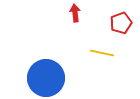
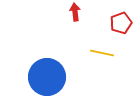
red arrow: moved 1 px up
blue circle: moved 1 px right, 1 px up
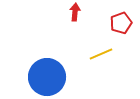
red arrow: rotated 12 degrees clockwise
yellow line: moved 1 px left, 1 px down; rotated 35 degrees counterclockwise
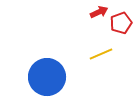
red arrow: moved 24 px right; rotated 60 degrees clockwise
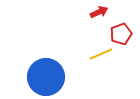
red pentagon: moved 11 px down
blue circle: moved 1 px left
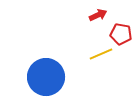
red arrow: moved 1 px left, 3 px down
red pentagon: rotated 30 degrees clockwise
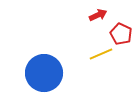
red pentagon: rotated 15 degrees clockwise
blue circle: moved 2 px left, 4 px up
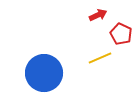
yellow line: moved 1 px left, 4 px down
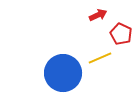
blue circle: moved 19 px right
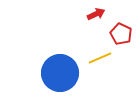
red arrow: moved 2 px left, 1 px up
blue circle: moved 3 px left
